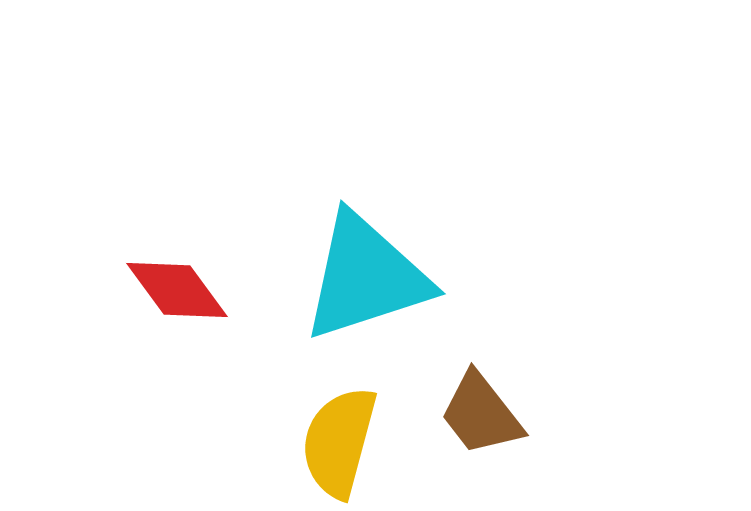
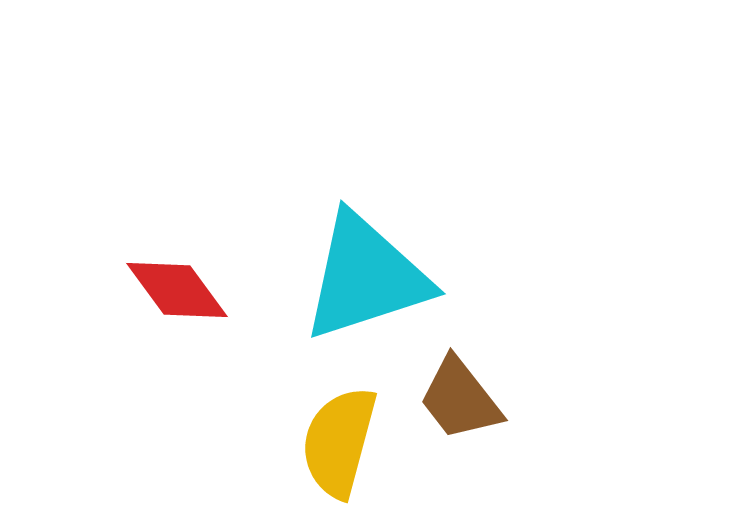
brown trapezoid: moved 21 px left, 15 px up
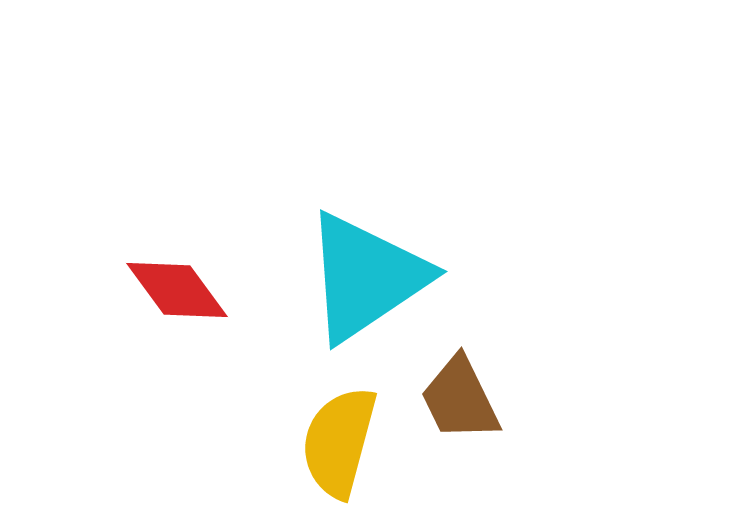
cyan triangle: rotated 16 degrees counterclockwise
brown trapezoid: rotated 12 degrees clockwise
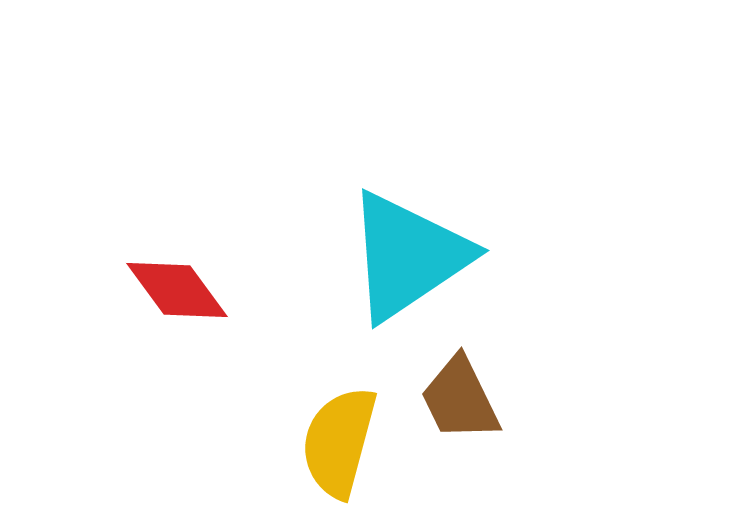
cyan triangle: moved 42 px right, 21 px up
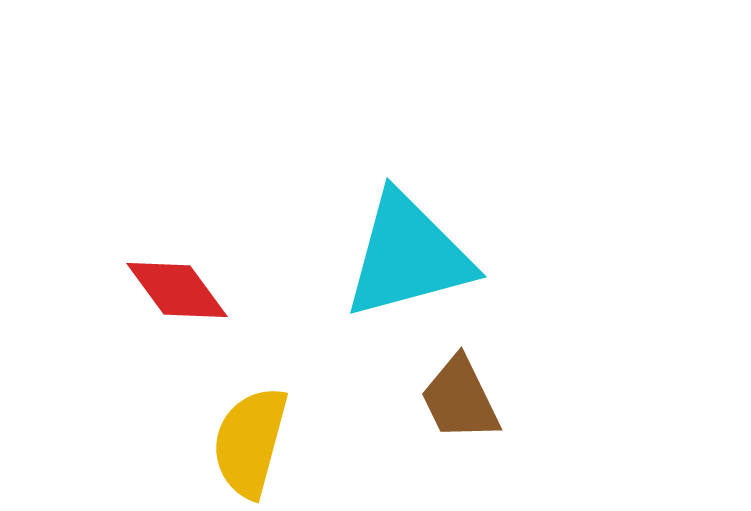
cyan triangle: rotated 19 degrees clockwise
yellow semicircle: moved 89 px left
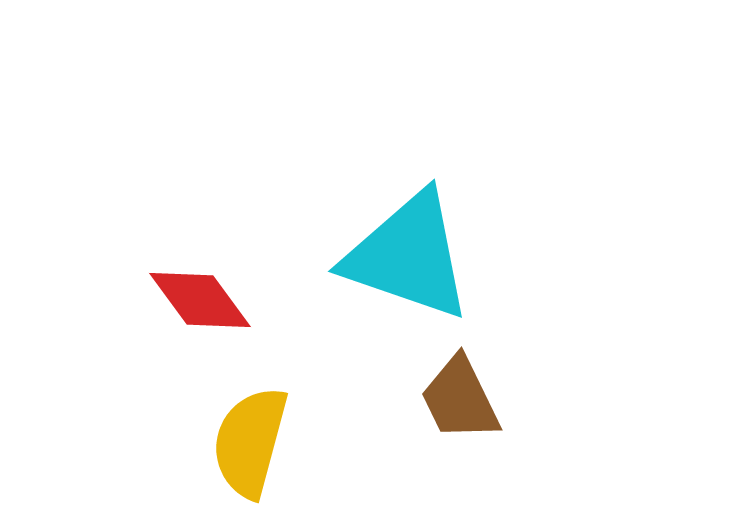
cyan triangle: rotated 34 degrees clockwise
red diamond: moved 23 px right, 10 px down
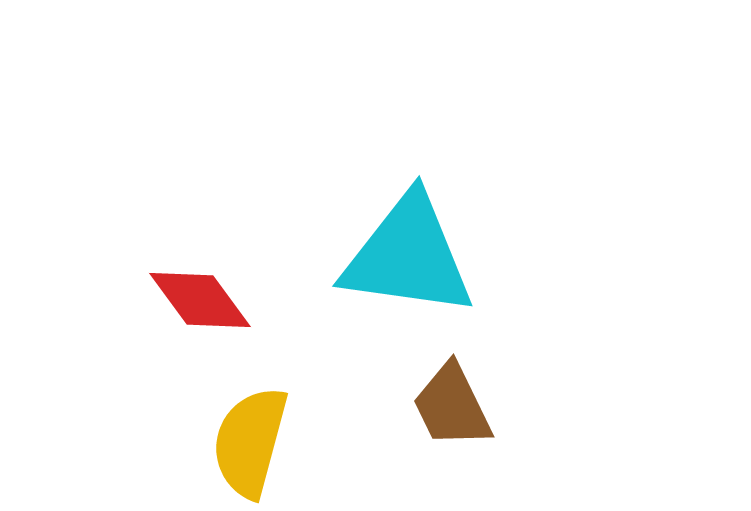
cyan triangle: rotated 11 degrees counterclockwise
brown trapezoid: moved 8 px left, 7 px down
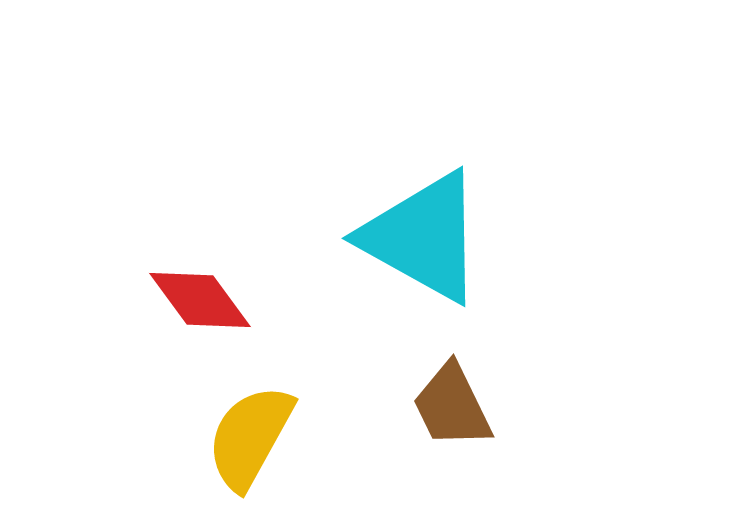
cyan triangle: moved 15 px right, 19 px up; rotated 21 degrees clockwise
yellow semicircle: moved 5 px up; rotated 14 degrees clockwise
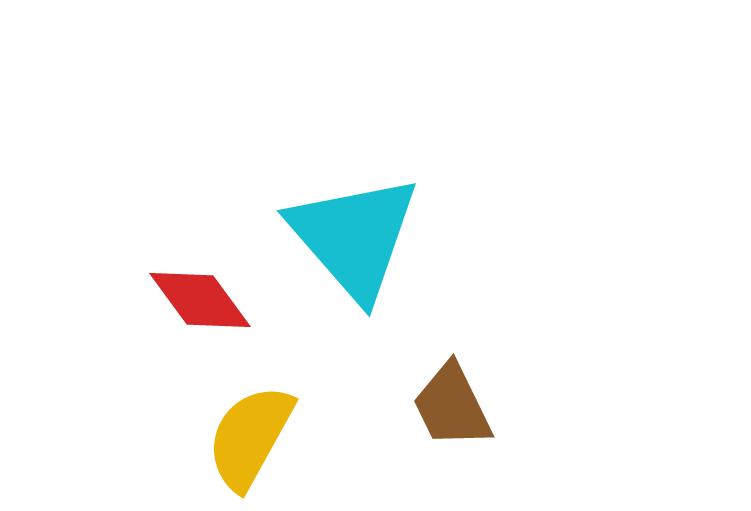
cyan triangle: moved 69 px left; rotated 20 degrees clockwise
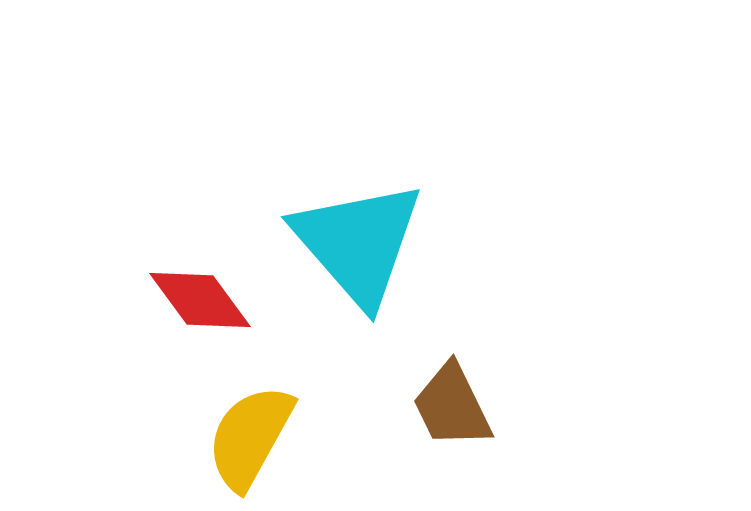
cyan triangle: moved 4 px right, 6 px down
